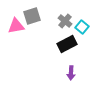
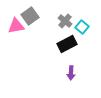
gray square: moved 2 px left; rotated 18 degrees counterclockwise
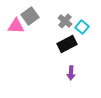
pink triangle: rotated 12 degrees clockwise
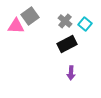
cyan square: moved 3 px right, 3 px up
